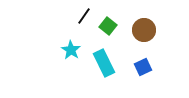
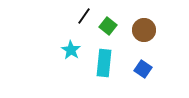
cyan rectangle: rotated 32 degrees clockwise
blue square: moved 2 px down; rotated 30 degrees counterclockwise
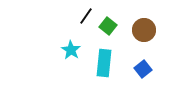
black line: moved 2 px right
blue square: rotated 18 degrees clockwise
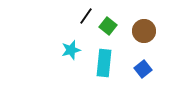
brown circle: moved 1 px down
cyan star: rotated 24 degrees clockwise
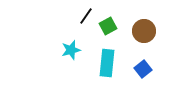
green square: rotated 24 degrees clockwise
cyan rectangle: moved 3 px right
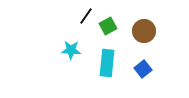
cyan star: rotated 18 degrees clockwise
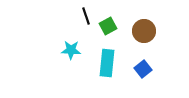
black line: rotated 54 degrees counterclockwise
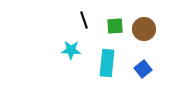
black line: moved 2 px left, 4 px down
green square: moved 7 px right; rotated 24 degrees clockwise
brown circle: moved 2 px up
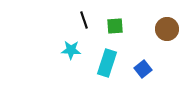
brown circle: moved 23 px right
cyan rectangle: rotated 12 degrees clockwise
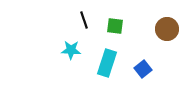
green square: rotated 12 degrees clockwise
